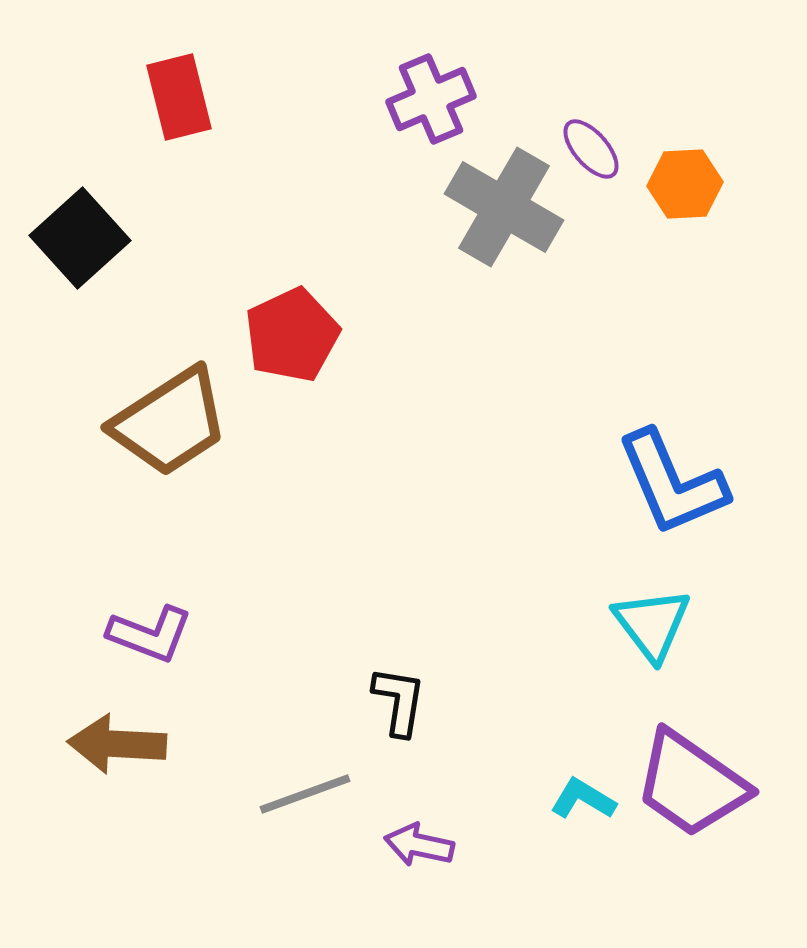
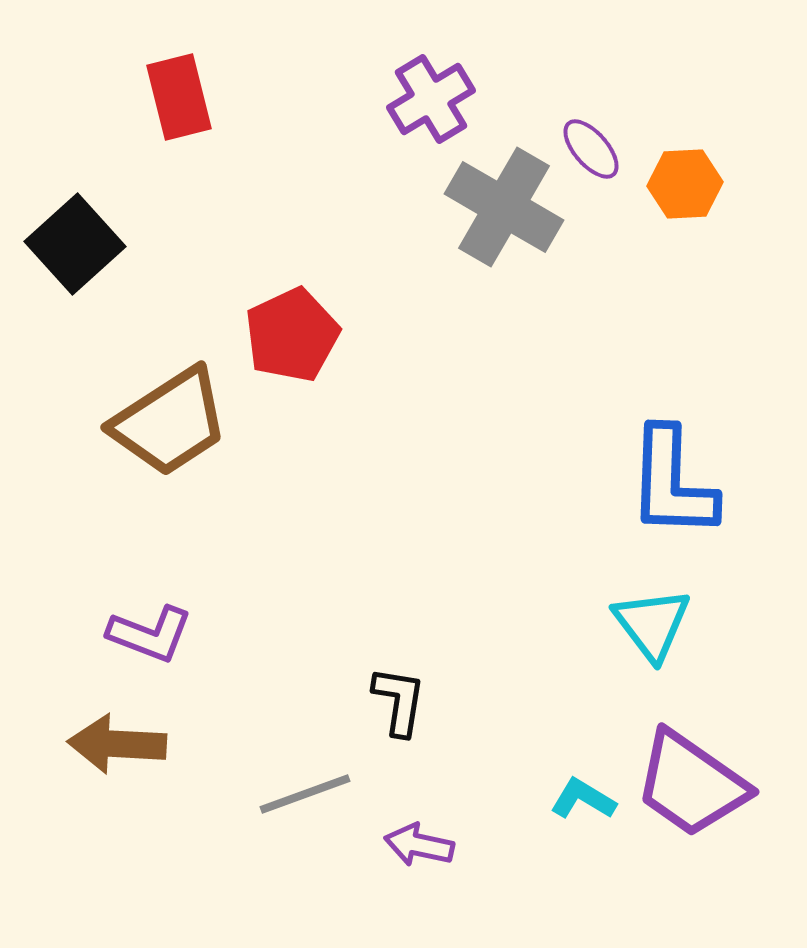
purple cross: rotated 8 degrees counterclockwise
black square: moved 5 px left, 6 px down
blue L-shape: rotated 25 degrees clockwise
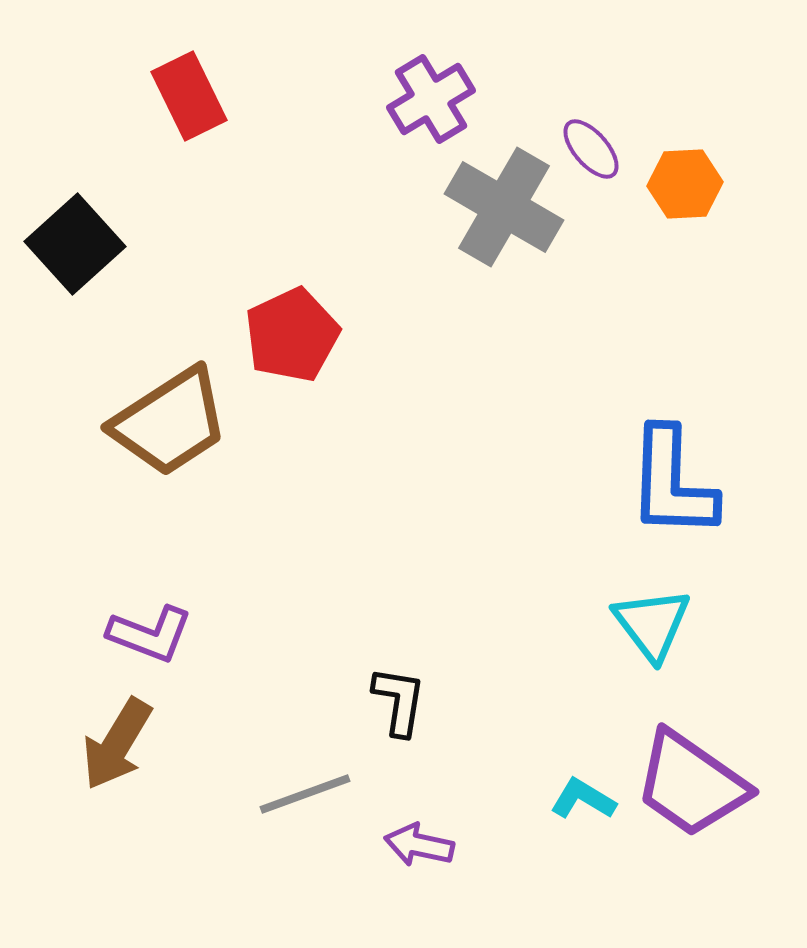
red rectangle: moved 10 px right, 1 px up; rotated 12 degrees counterclockwise
brown arrow: rotated 62 degrees counterclockwise
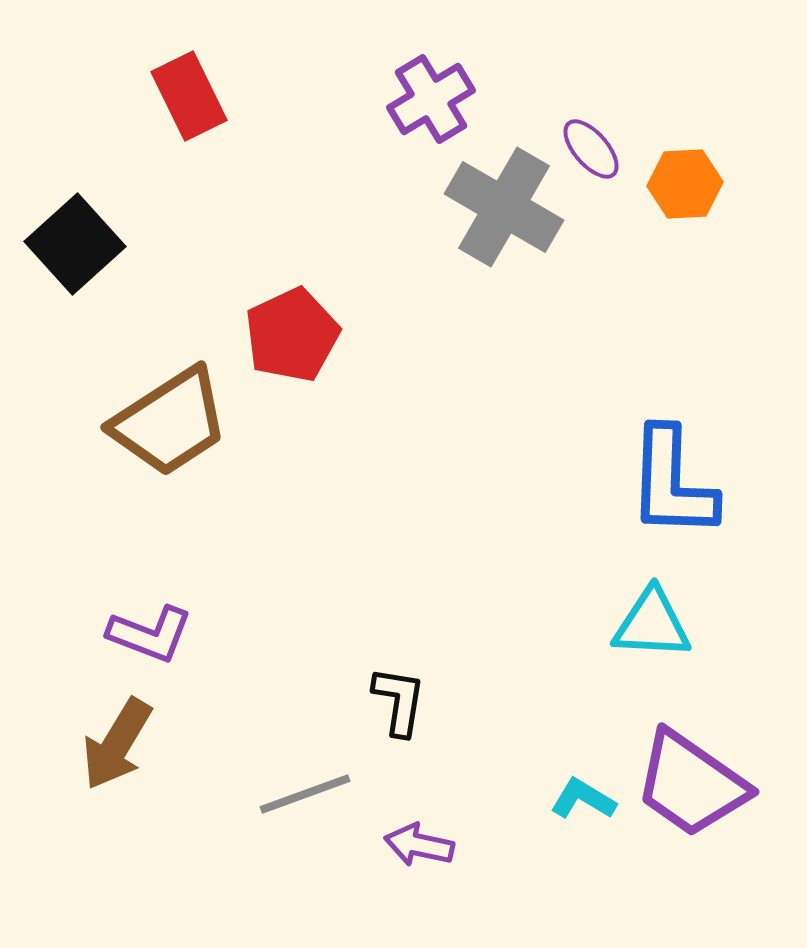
cyan triangle: rotated 50 degrees counterclockwise
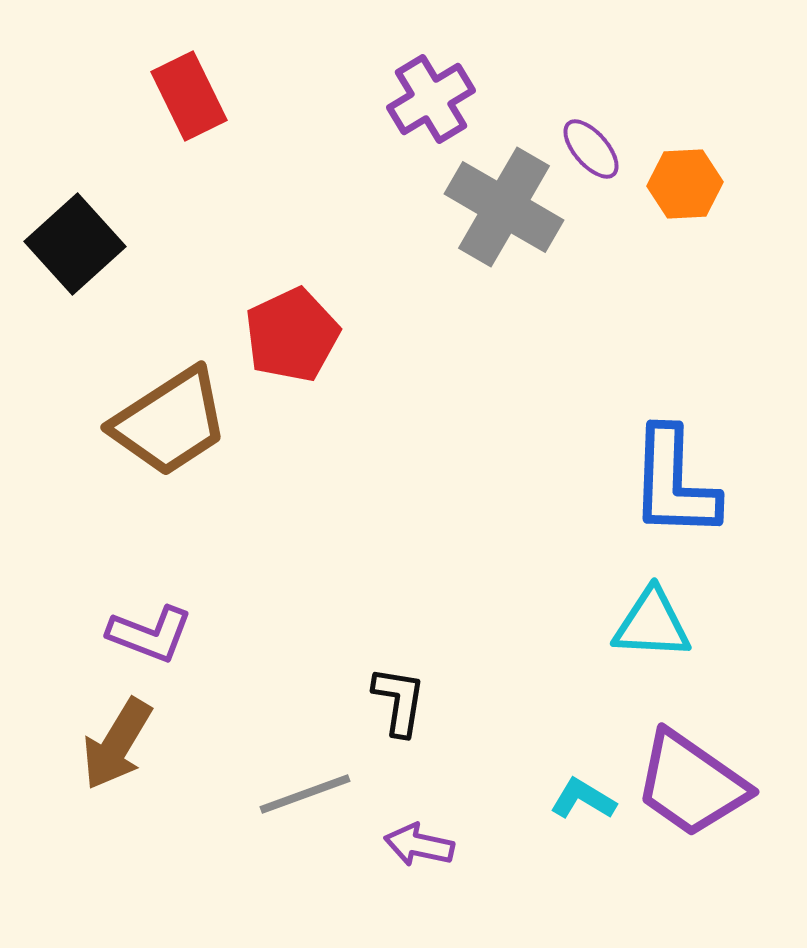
blue L-shape: moved 2 px right
